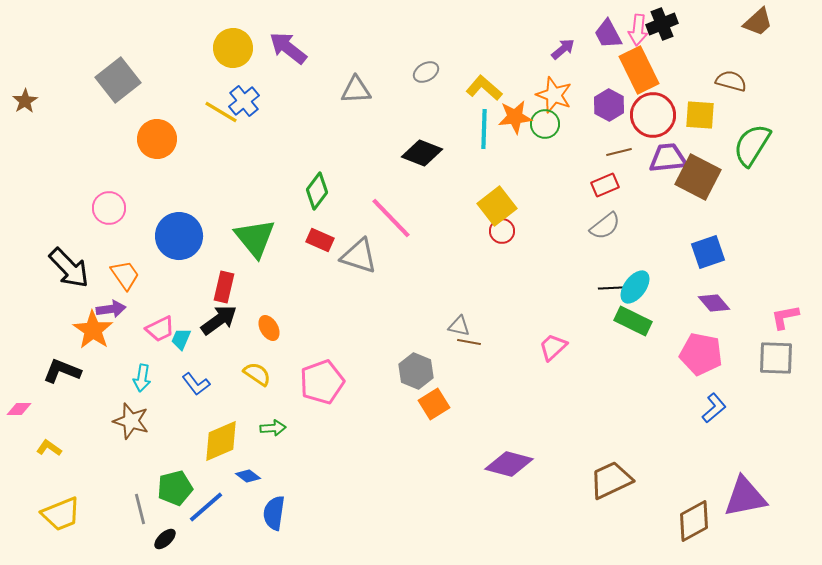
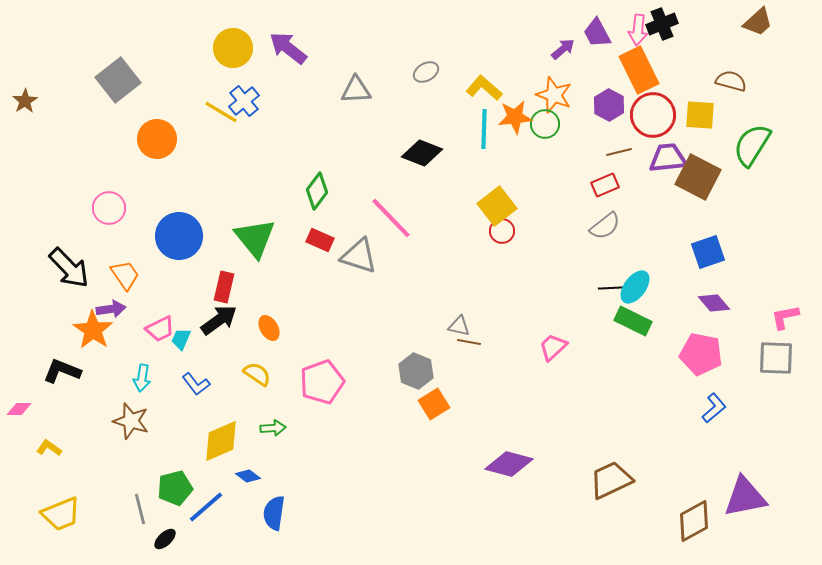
purple trapezoid at (608, 34): moved 11 px left, 1 px up
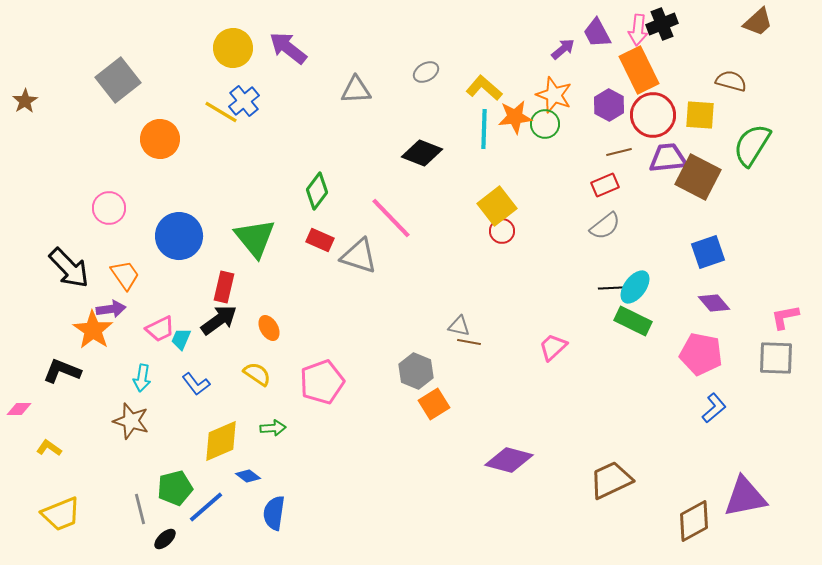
orange circle at (157, 139): moved 3 px right
purple diamond at (509, 464): moved 4 px up
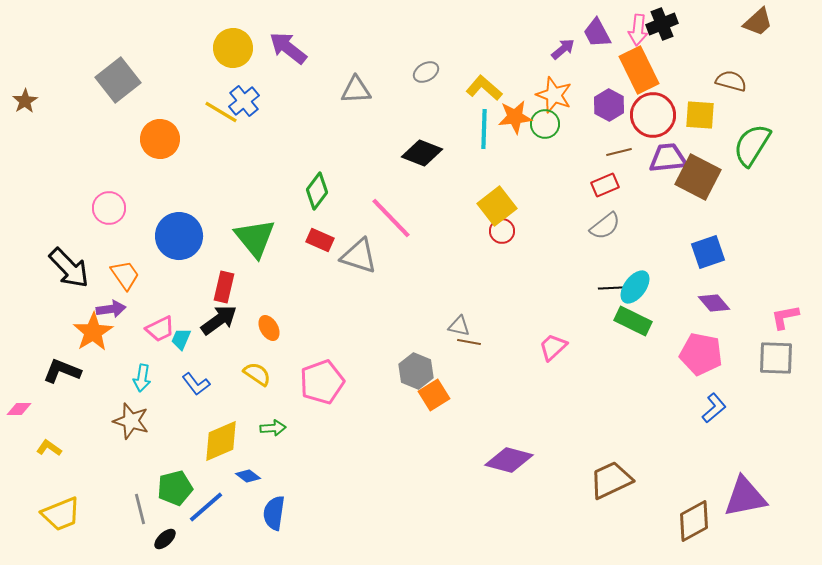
orange star at (93, 330): moved 2 px down; rotated 6 degrees clockwise
orange square at (434, 404): moved 9 px up
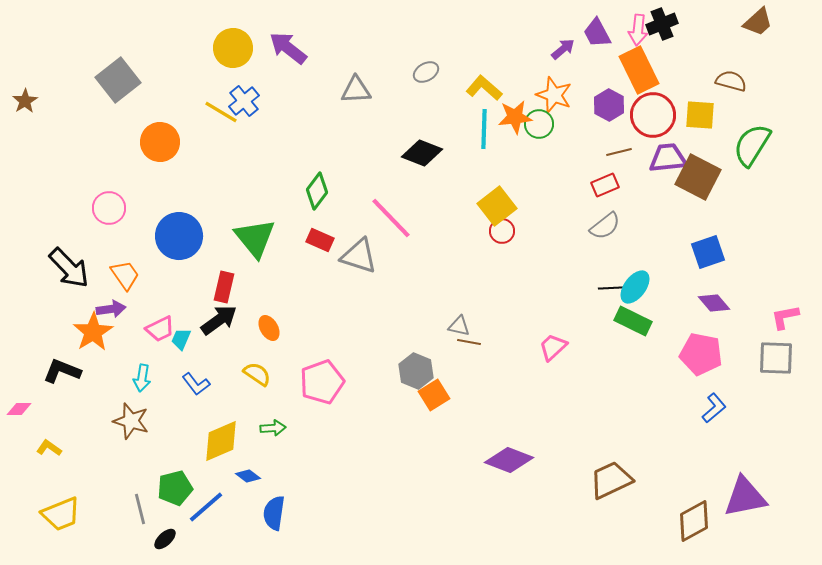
green circle at (545, 124): moved 6 px left
orange circle at (160, 139): moved 3 px down
purple diamond at (509, 460): rotated 6 degrees clockwise
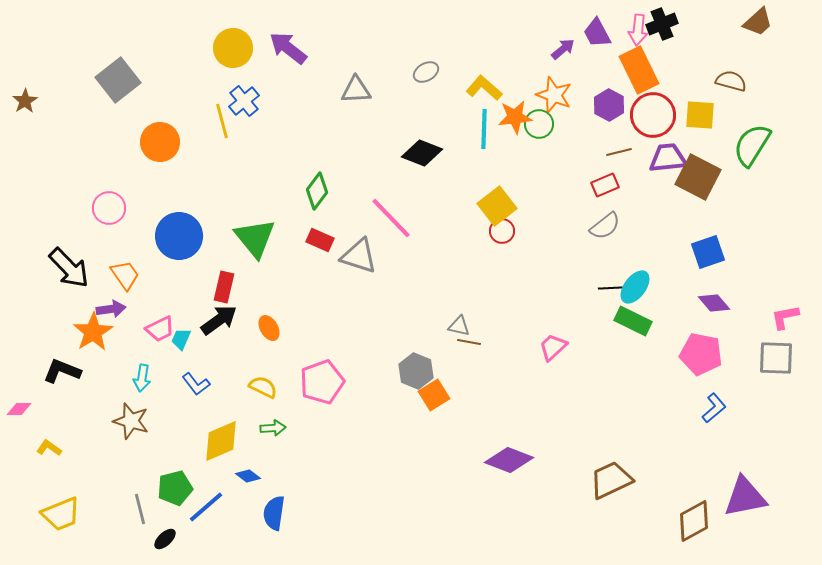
yellow line at (221, 112): moved 1 px right, 9 px down; rotated 44 degrees clockwise
yellow semicircle at (257, 374): moved 6 px right, 13 px down; rotated 8 degrees counterclockwise
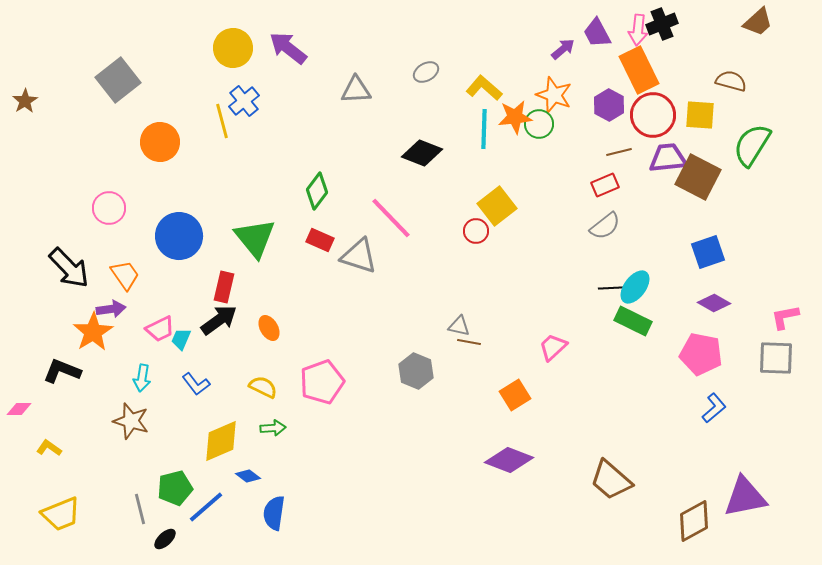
red circle at (502, 231): moved 26 px left
purple diamond at (714, 303): rotated 20 degrees counterclockwise
orange square at (434, 395): moved 81 px right
brown trapezoid at (611, 480): rotated 114 degrees counterclockwise
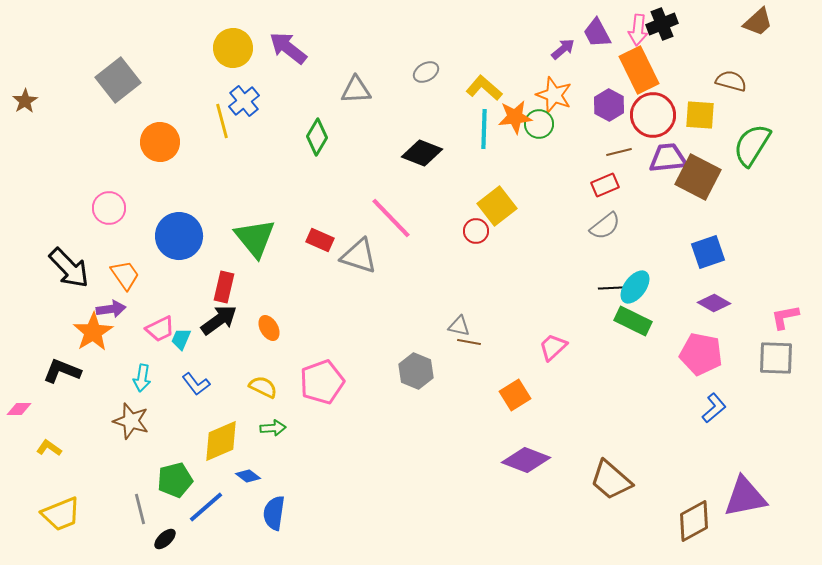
green diamond at (317, 191): moved 54 px up; rotated 6 degrees counterclockwise
purple diamond at (509, 460): moved 17 px right
green pentagon at (175, 488): moved 8 px up
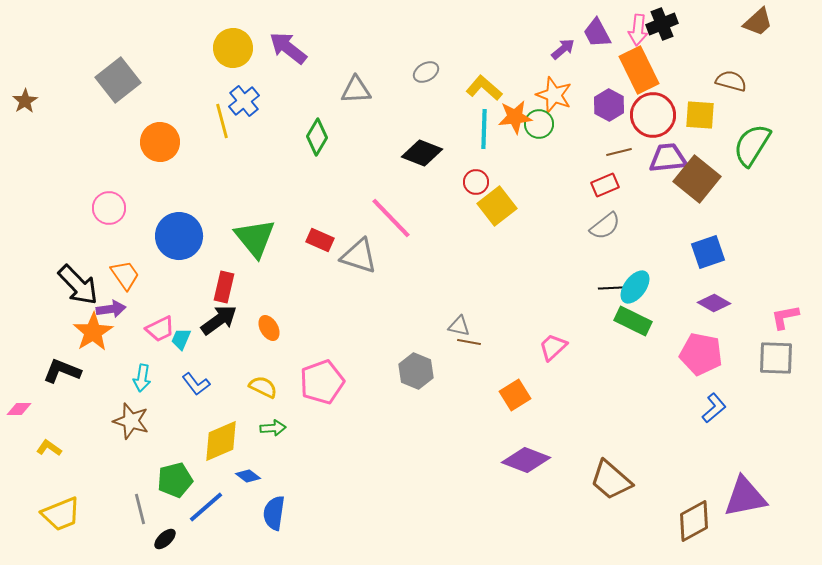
brown square at (698, 177): moved 1 px left, 2 px down; rotated 12 degrees clockwise
red circle at (476, 231): moved 49 px up
black arrow at (69, 268): moved 9 px right, 17 px down
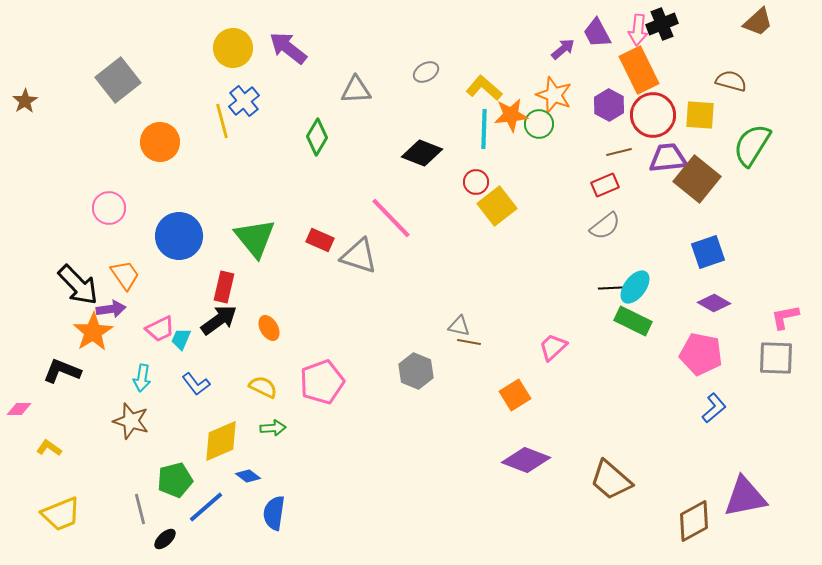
orange star at (515, 117): moved 4 px left, 2 px up
